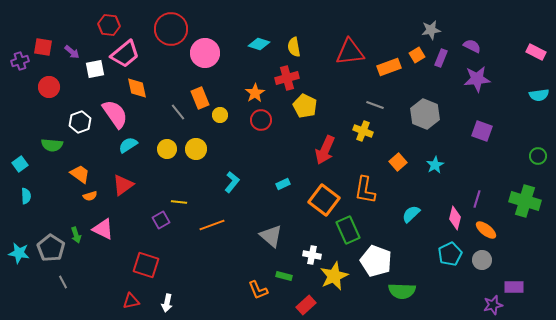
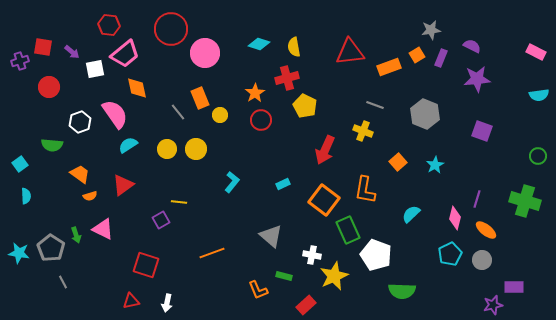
orange line at (212, 225): moved 28 px down
white pentagon at (376, 261): moved 6 px up
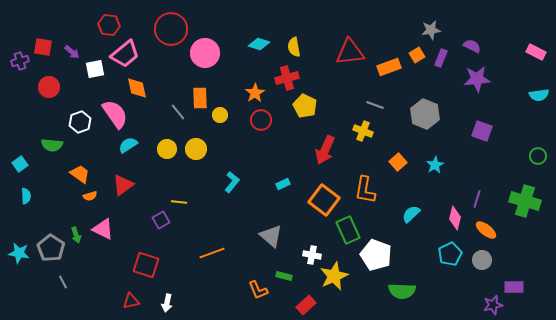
orange rectangle at (200, 98): rotated 20 degrees clockwise
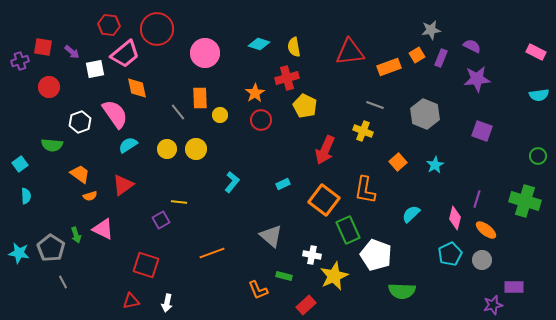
red circle at (171, 29): moved 14 px left
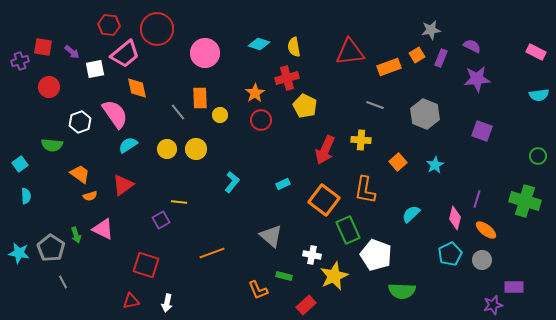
yellow cross at (363, 131): moved 2 px left, 9 px down; rotated 18 degrees counterclockwise
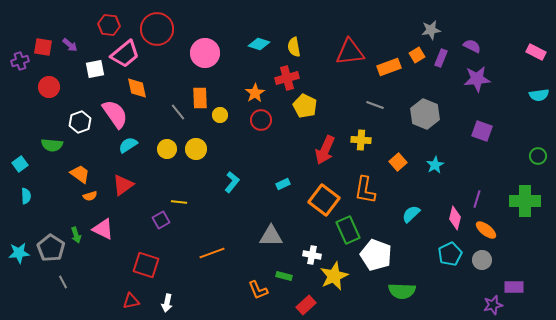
purple arrow at (72, 52): moved 2 px left, 7 px up
green cross at (525, 201): rotated 16 degrees counterclockwise
gray triangle at (271, 236): rotated 40 degrees counterclockwise
cyan star at (19, 253): rotated 15 degrees counterclockwise
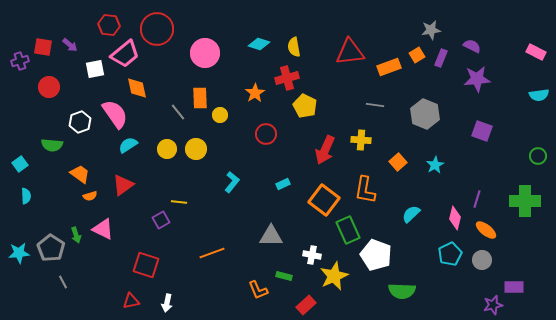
gray line at (375, 105): rotated 12 degrees counterclockwise
red circle at (261, 120): moved 5 px right, 14 px down
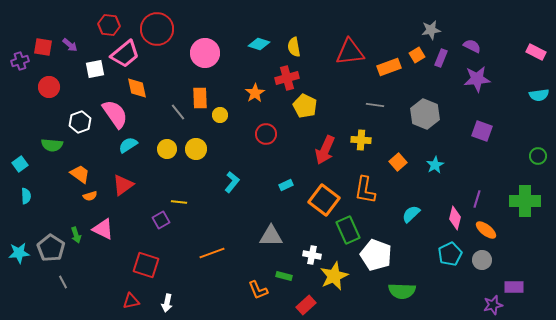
cyan rectangle at (283, 184): moved 3 px right, 1 px down
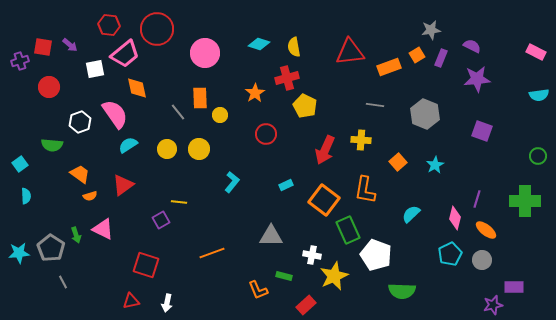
yellow circle at (196, 149): moved 3 px right
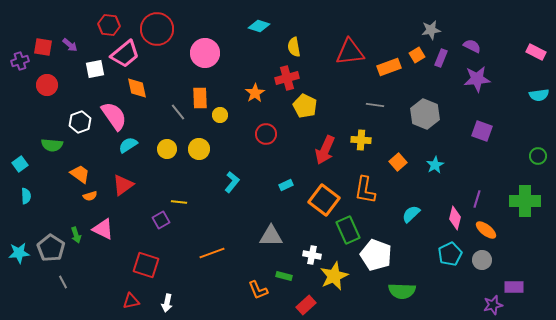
cyan diamond at (259, 44): moved 18 px up
red circle at (49, 87): moved 2 px left, 2 px up
pink semicircle at (115, 114): moved 1 px left, 2 px down
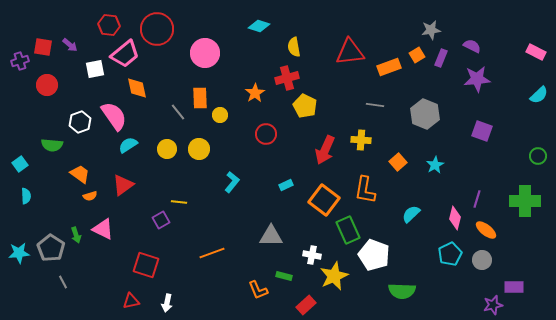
cyan semicircle at (539, 95): rotated 36 degrees counterclockwise
white pentagon at (376, 255): moved 2 px left
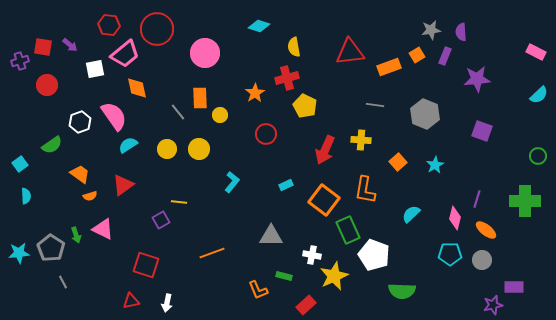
purple semicircle at (472, 46): moved 11 px left, 14 px up; rotated 120 degrees counterclockwise
purple rectangle at (441, 58): moved 4 px right, 2 px up
green semicircle at (52, 145): rotated 40 degrees counterclockwise
cyan pentagon at (450, 254): rotated 25 degrees clockwise
